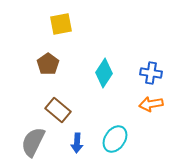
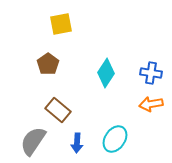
cyan diamond: moved 2 px right
gray semicircle: moved 1 px up; rotated 8 degrees clockwise
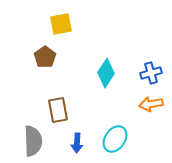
brown pentagon: moved 3 px left, 7 px up
blue cross: rotated 25 degrees counterclockwise
brown rectangle: rotated 40 degrees clockwise
gray semicircle: rotated 144 degrees clockwise
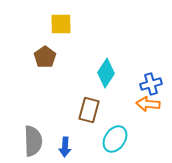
yellow square: rotated 10 degrees clockwise
blue cross: moved 11 px down
orange arrow: moved 3 px left; rotated 15 degrees clockwise
brown rectangle: moved 31 px right; rotated 25 degrees clockwise
blue arrow: moved 12 px left, 4 px down
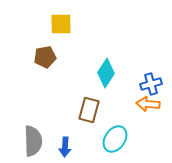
brown pentagon: rotated 25 degrees clockwise
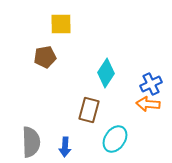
blue cross: rotated 10 degrees counterclockwise
gray semicircle: moved 2 px left, 1 px down
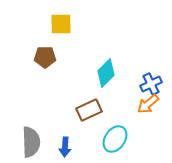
brown pentagon: rotated 10 degrees clockwise
cyan diamond: rotated 12 degrees clockwise
orange arrow: rotated 45 degrees counterclockwise
brown rectangle: rotated 50 degrees clockwise
